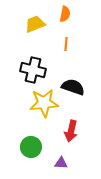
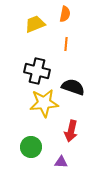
black cross: moved 4 px right, 1 px down
purple triangle: moved 1 px up
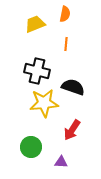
red arrow: moved 1 px right, 1 px up; rotated 20 degrees clockwise
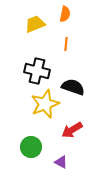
yellow star: moved 1 px right, 1 px down; rotated 16 degrees counterclockwise
red arrow: rotated 25 degrees clockwise
purple triangle: rotated 24 degrees clockwise
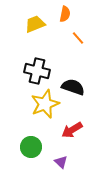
orange line: moved 12 px right, 6 px up; rotated 48 degrees counterclockwise
purple triangle: rotated 16 degrees clockwise
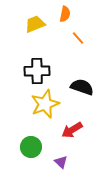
black cross: rotated 15 degrees counterclockwise
black semicircle: moved 9 px right
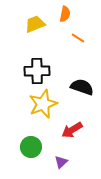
orange line: rotated 16 degrees counterclockwise
yellow star: moved 2 px left
purple triangle: rotated 32 degrees clockwise
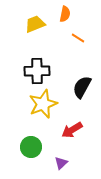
black semicircle: rotated 80 degrees counterclockwise
purple triangle: moved 1 px down
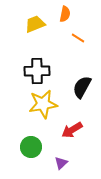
yellow star: rotated 12 degrees clockwise
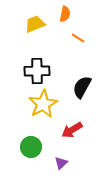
yellow star: rotated 20 degrees counterclockwise
